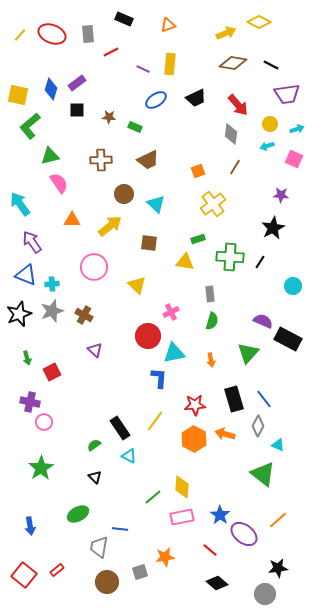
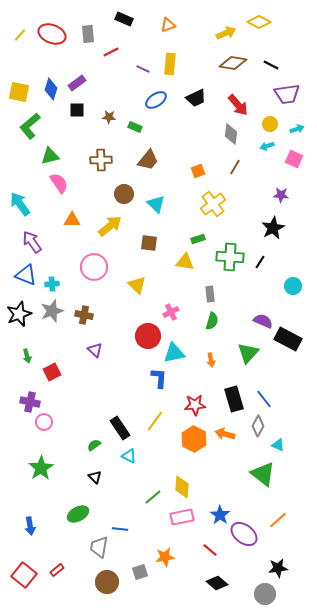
yellow square at (18, 95): moved 1 px right, 3 px up
brown trapezoid at (148, 160): rotated 25 degrees counterclockwise
brown cross at (84, 315): rotated 18 degrees counterclockwise
green arrow at (27, 358): moved 2 px up
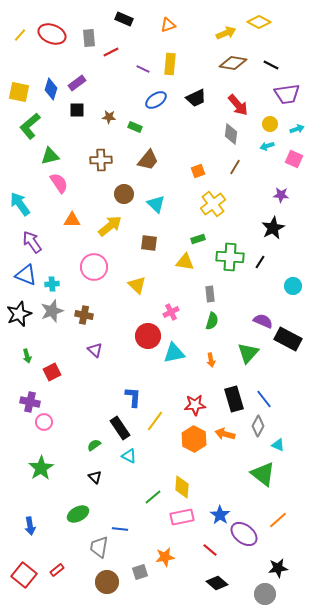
gray rectangle at (88, 34): moved 1 px right, 4 px down
blue L-shape at (159, 378): moved 26 px left, 19 px down
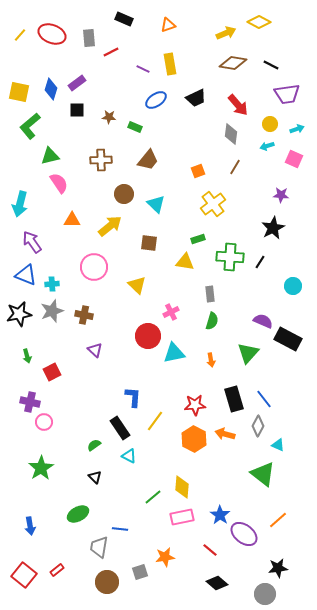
yellow rectangle at (170, 64): rotated 15 degrees counterclockwise
cyan arrow at (20, 204): rotated 130 degrees counterclockwise
black star at (19, 314): rotated 10 degrees clockwise
